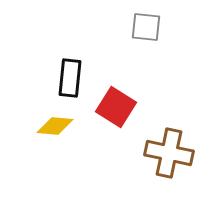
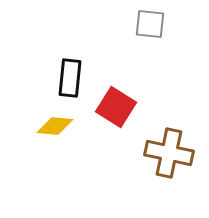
gray square: moved 4 px right, 3 px up
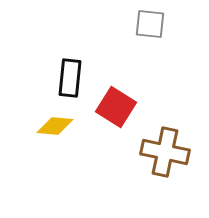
brown cross: moved 4 px left, 1 px up
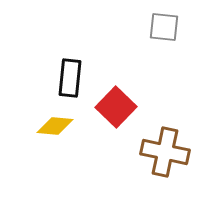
gray square: moved 14 px right, 3 px down
red square: rotated 12 degrees clockwise
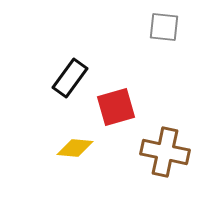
black rectangle: rotated 30 degrees clockwise
red square: rotated 30 degrees clockwise
yellow diamond: moved 20 px right, 22 px down
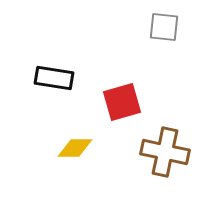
black rectangle: moved 16 px left; rotated 63 degrees clockwise
red square: moved 6 px right, 5 px up
yellow diamond: rotated 6 degrees counterclockwise
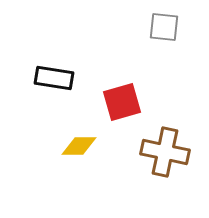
yellow diamond: moved 4 px right, 2 px up
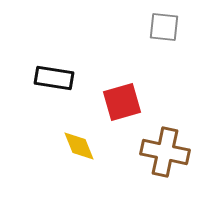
yellow diamond: rotated 69 degrees clockwise
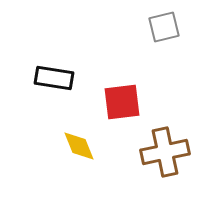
gray square: rotated 20 degrees counterclockwise
red square: rotated 9 degrees clockwise
brown cross: rotated 24 degrees counterclockwise
